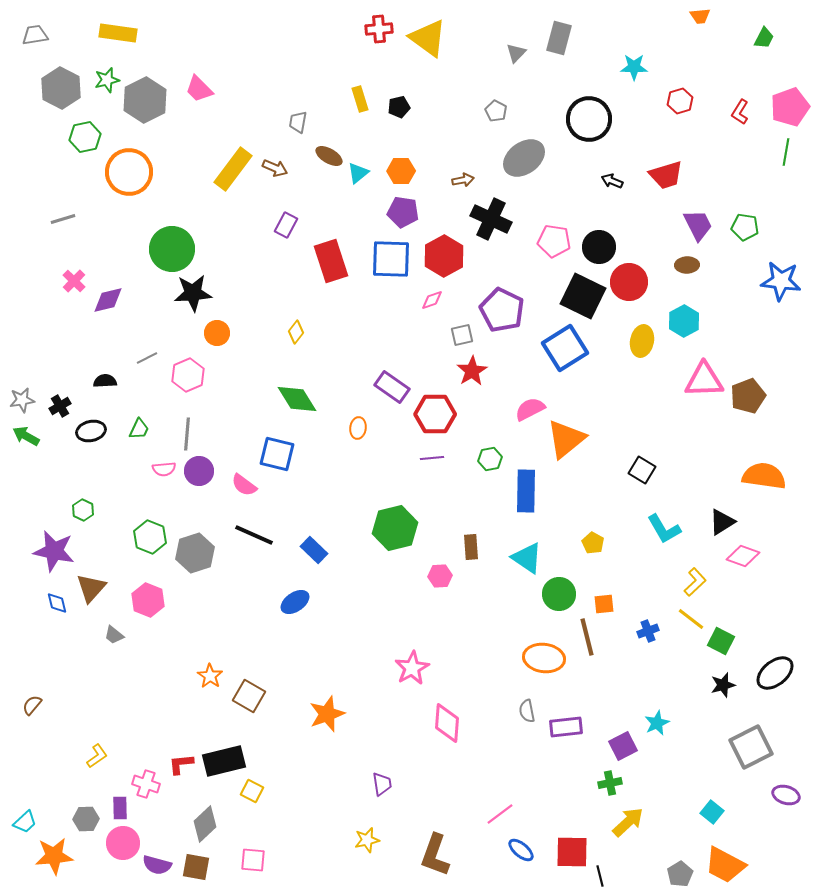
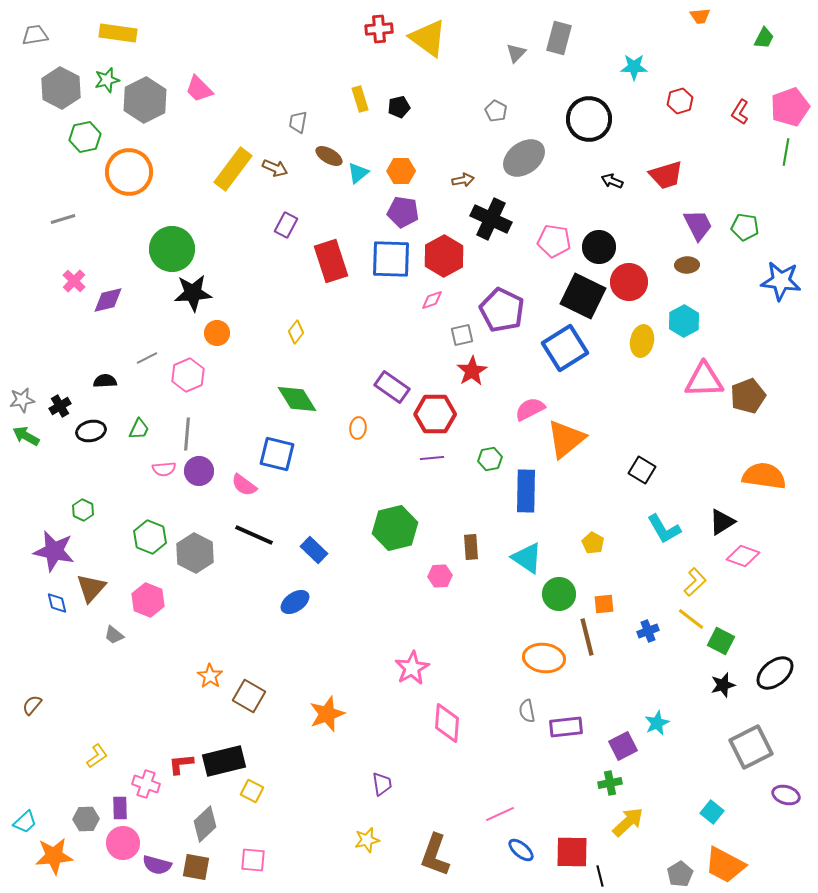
gray hexagon at (195, 553): rotated 15 degrees counterclockwise
pink line at (500, 814): rotated 12 degrees clockwise
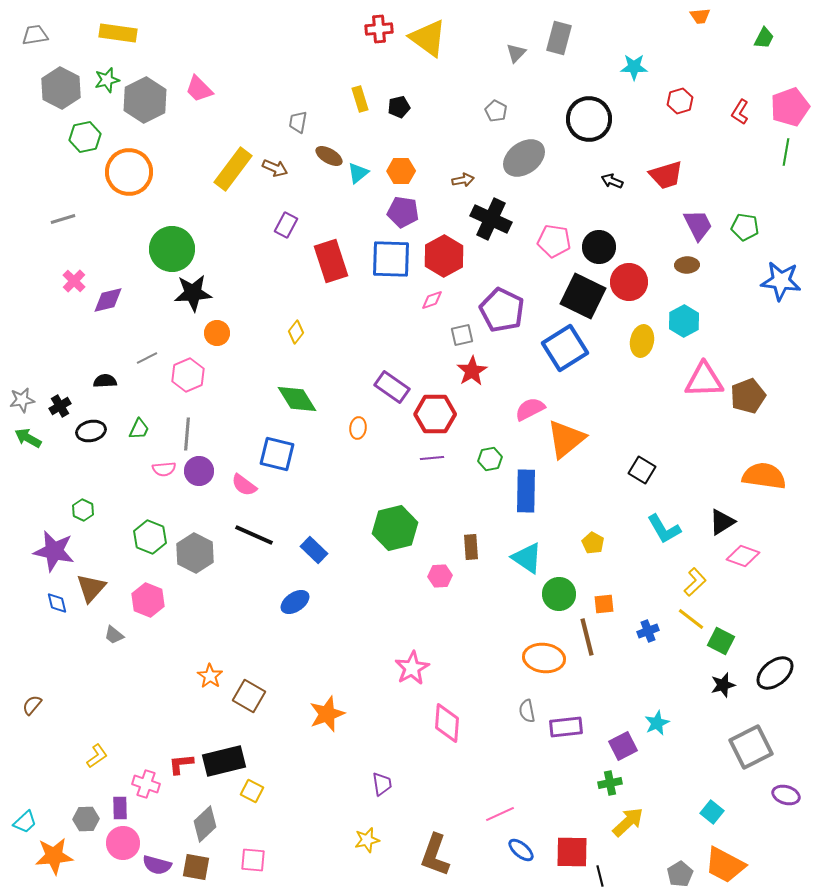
green arrow at (26, 436): moved 2 px right, 2 px down
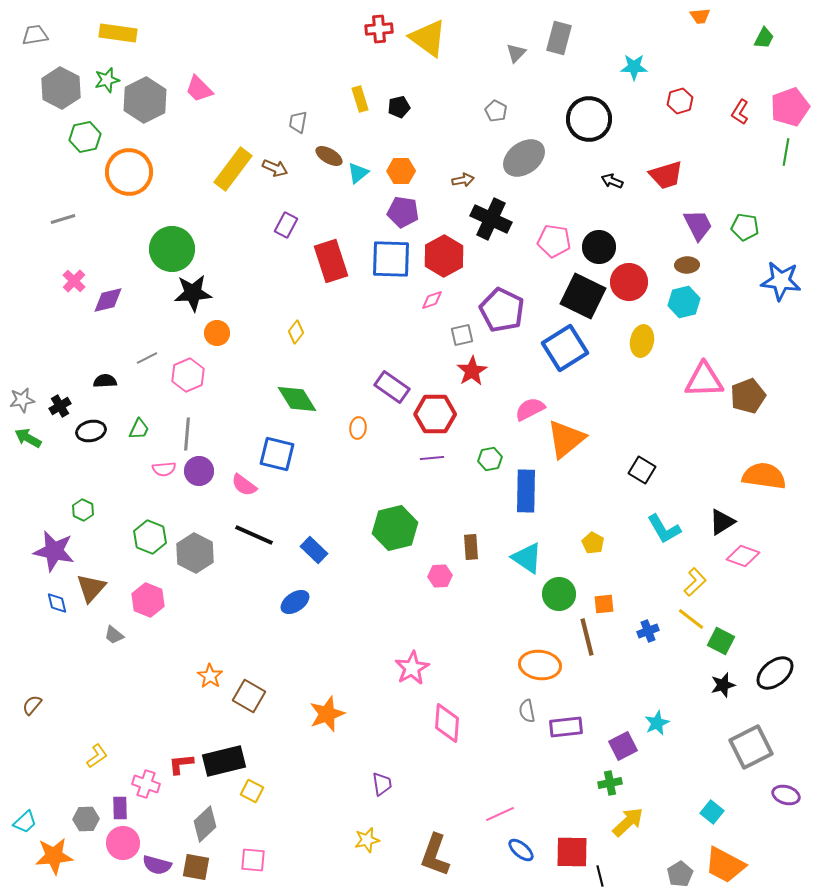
cyan hexagon at (684, 321): moved 19 px up; rotated 16 degrees clockwise
orange ellipse at (544, 658): moved 4 px left, 7 px down
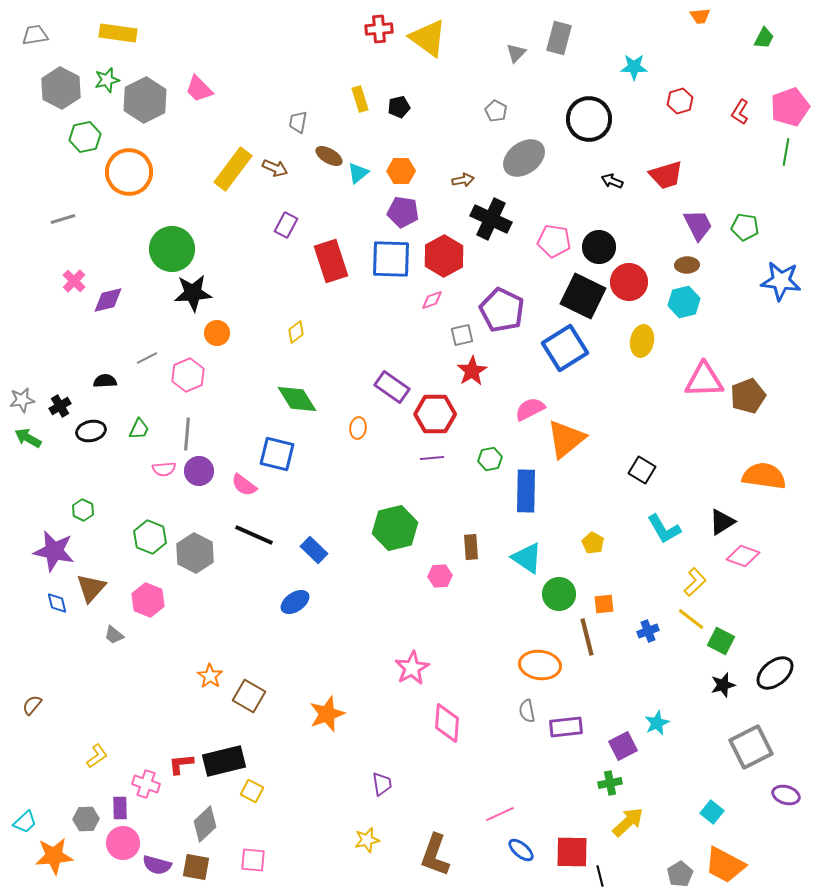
yellow diamond at (296, 332): rotated 15 degrees clockwise
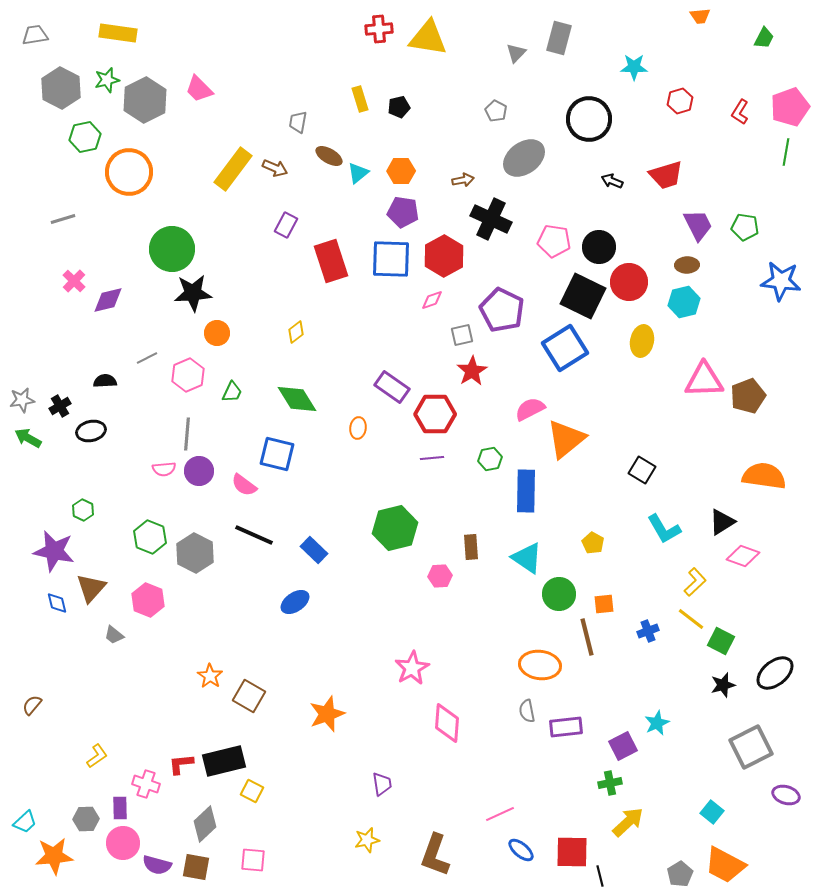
yellow triangle at (428, 38): rotated 27 degrees counterclockwise
green trapezoid at (139, 429): moved 93 px right, 37 px up
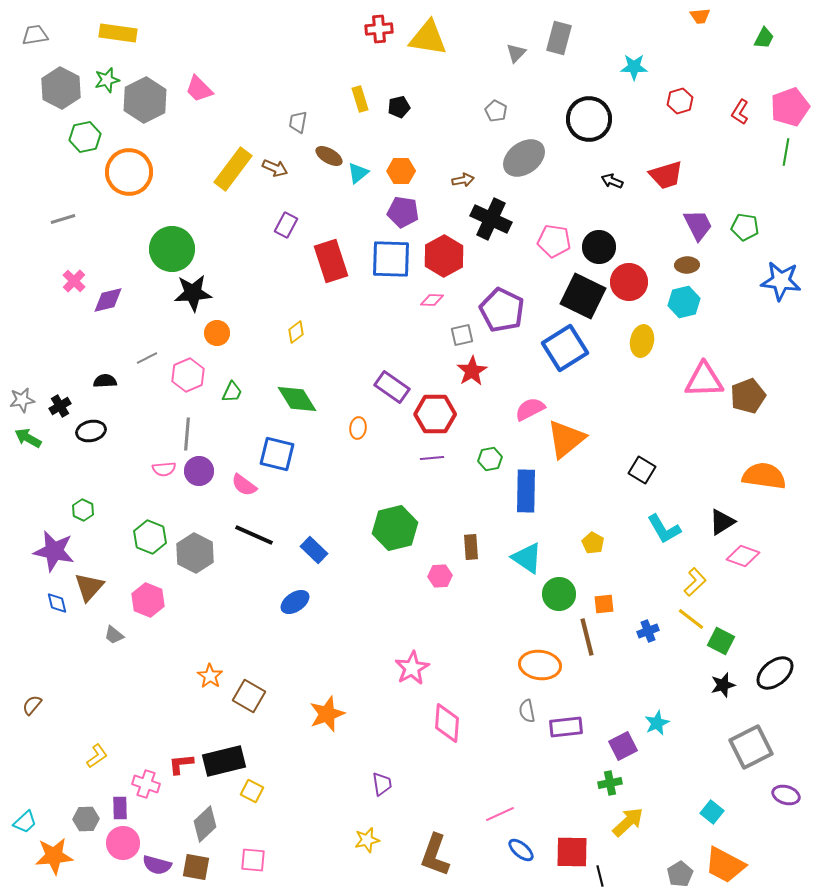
pink diamond at (432, 300): rotated 20 degrees clockwise
brown triangle at (91, 588): moved 2 px left, 1 px up
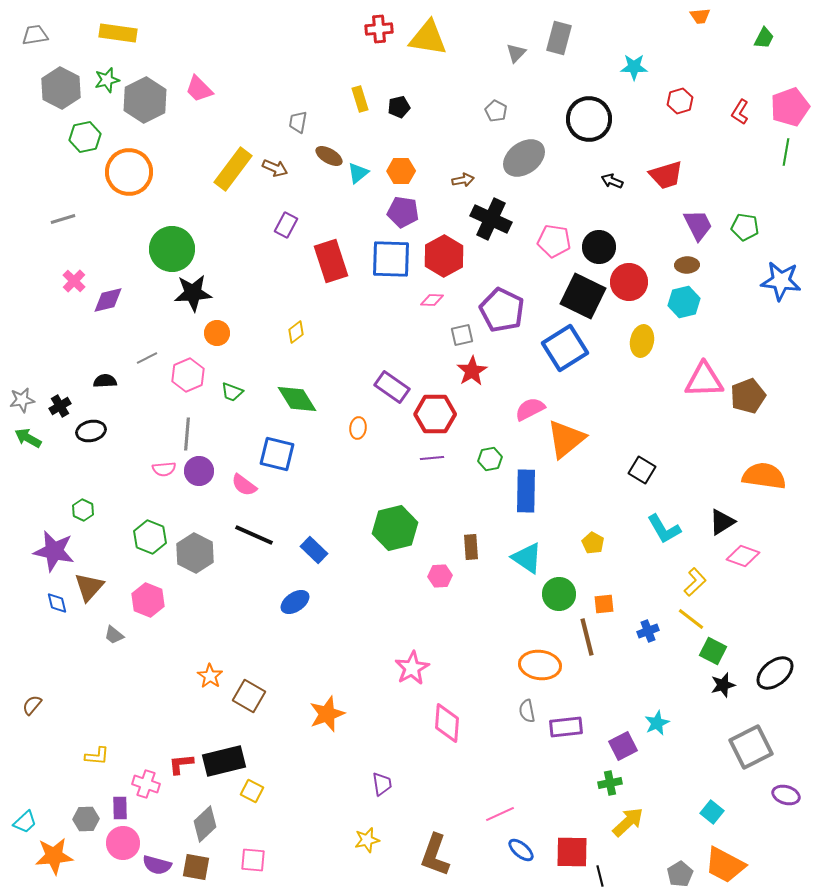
green trapezoid at (232, 392): rotated 85 degrees clockwise
green square at (721, 641): moved 8 px left, 10 px down
yellow L-shape at (97, 756): rotated 40 degrees clockwise
